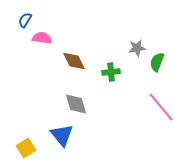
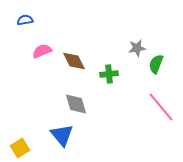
blue semicircle: rotated 49 degrees clockwise
pink semicircle: moved 13 px down; rotated 30 degrees counterclockwise
green semicircle: moved 1 px left, 2 px down
green cross: moved 2 px left, 2 px down
yellow square: moved 6 px left
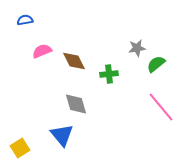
green semicircle: rotated 30 degrees clockwise
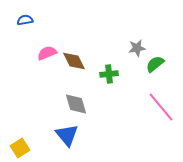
pink semicircle: moved 5 px right, 2 px down
green semicircle: moved 1 px left
blue triangle: moved 5 px right
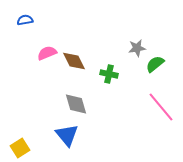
green cross: rotated 18 degrees clockwise
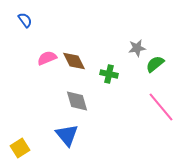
blue semicircle: rotated 63 degrees clockwise
pink semicircle: moved 5 px down
gray diamond: moved 1 px right, 3 px up
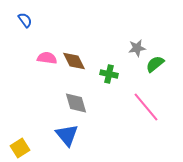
pink semicircle: rotated 30 degrees clockwise
gray diamond: moved 1 px left, 2 px down
pink line: moved 15 px left
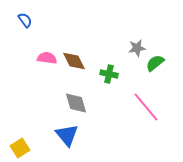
green semicircle: moved 1 px up
